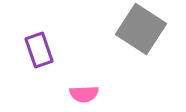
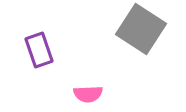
pink semicircle: moved 4 px right
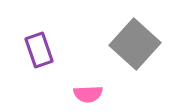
gray square: moved 6 px left, 15 px down; rotated 9 degrees clockwise
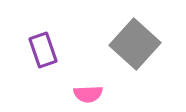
purple rectangle: moved 4 px right
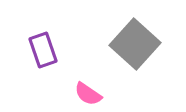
pink semicircle: rotated 36 degrees clockwise
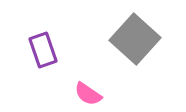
gray square: moved 5 px up
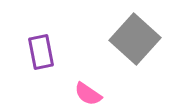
purple rectangle: moved 2 px left, 2 px down; rotated 8 degrees clockwise
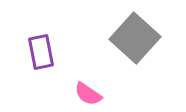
gray square: moved 1 px up
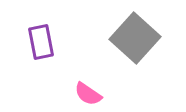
purple rectangle: moved 10 px up
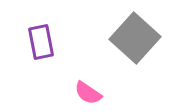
pink semicircle: moved 1 px up
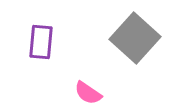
purple rectangle: rotated 16 degrees clockwise
